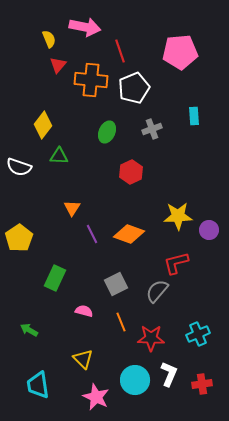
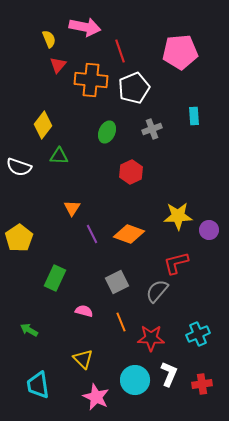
gray square: moved 1 px right, 2 px up
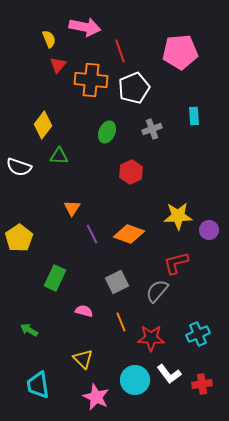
white L-shape: rotated 120 degrees clockwise
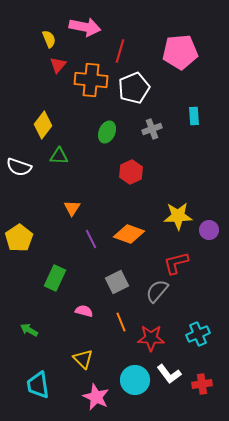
red line: rotated 35 degrees clockwise
purple line: moved 1 px left, 5 px down
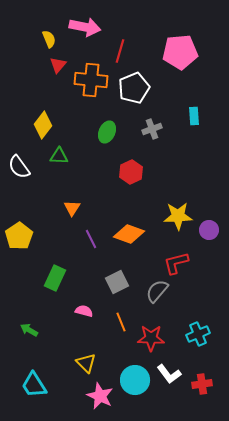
white semicircle: rotated 35 degrees clockwise
yellow pentagon: moved 2 px up
yellow triangle: moved 3 px right, 4 px down
cyan trapezoid: moved 4 px left; rotated 24 degrees counterclockwise
pink star: moved 4 px right, 1 px up
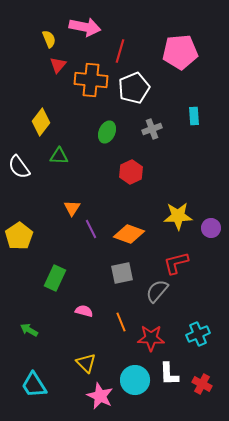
yellow diamond: moved 2 px left, 3 px up
purple circle: moved 2 px right, 2 px up
purple line: moved 10 px up
gray square: moved 5 px right, 9 px up; rotated 15 degrees clockwise
white L-shape: rotated 35 degrees clockwise
red cross: rotated 36 degrees clockwise
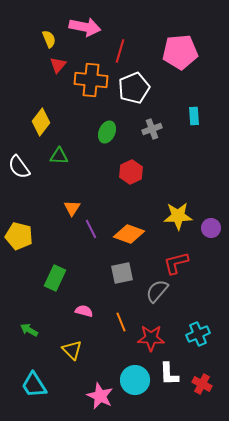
yellow pentagon: rotated 24 degrees counterclockwise
yellow triangle: moved 14 px left, 13 px up
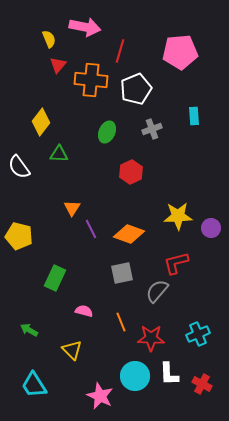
white pentagon: moved 2 px right, 1 px down
green triangle: moved 2 px up
cyan circle: moved 4 px up
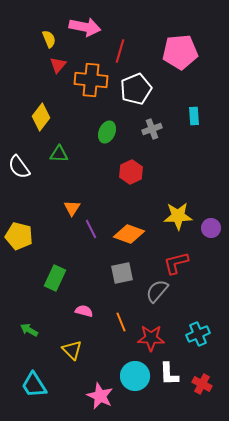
yellow diamond: moved 5 px up
